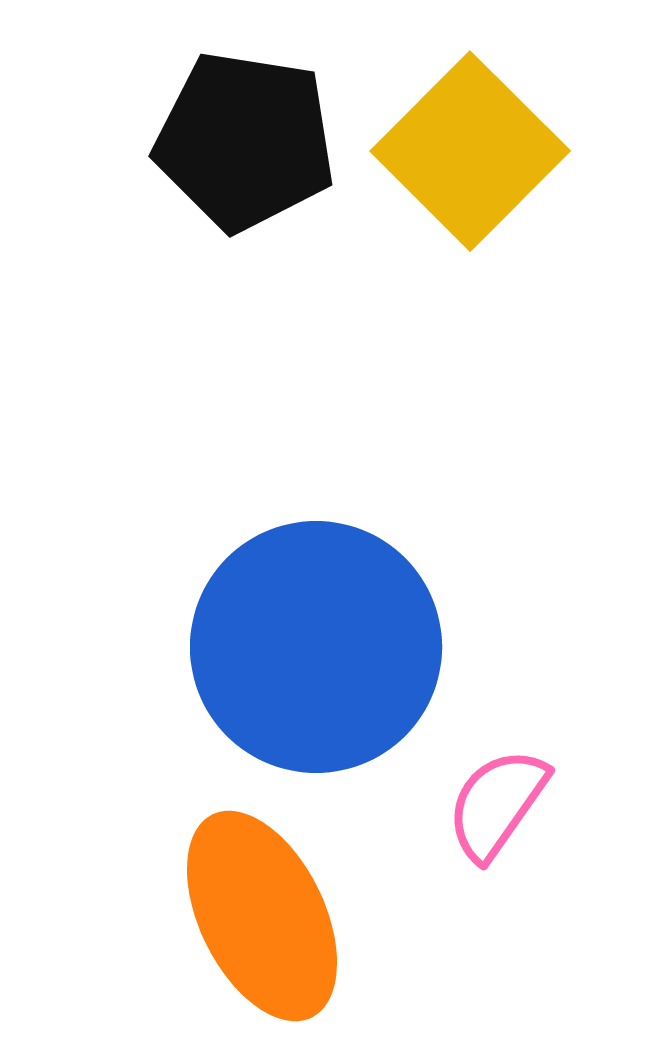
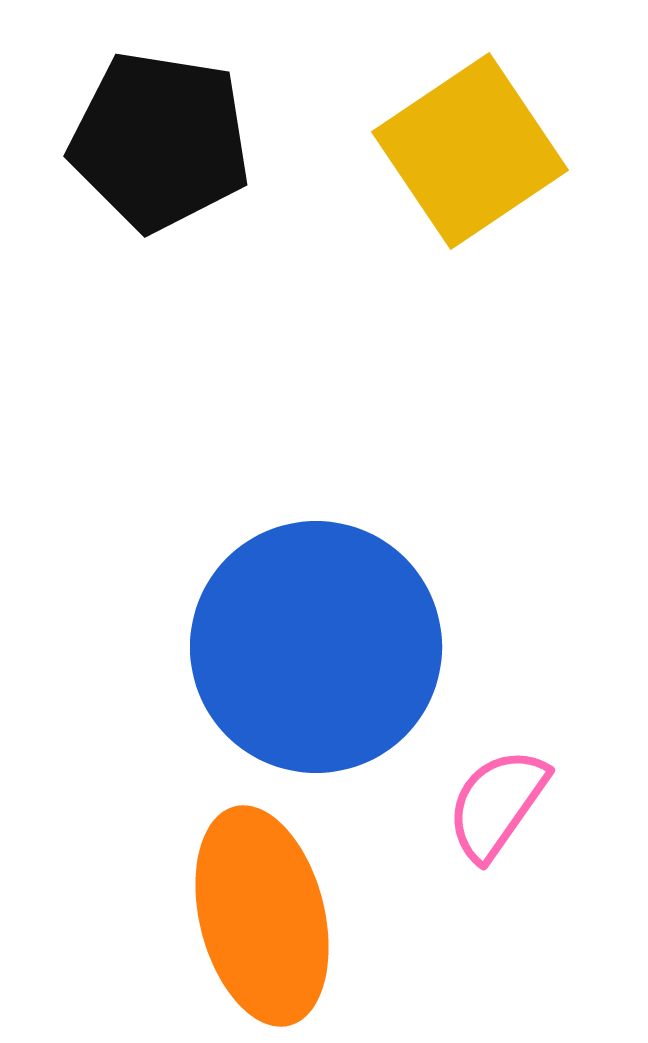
black pentagon: moved 85 px left
yellow square: rotated 11 degrees clockwise
orange ellipse: rotated 12 degrees clockwise
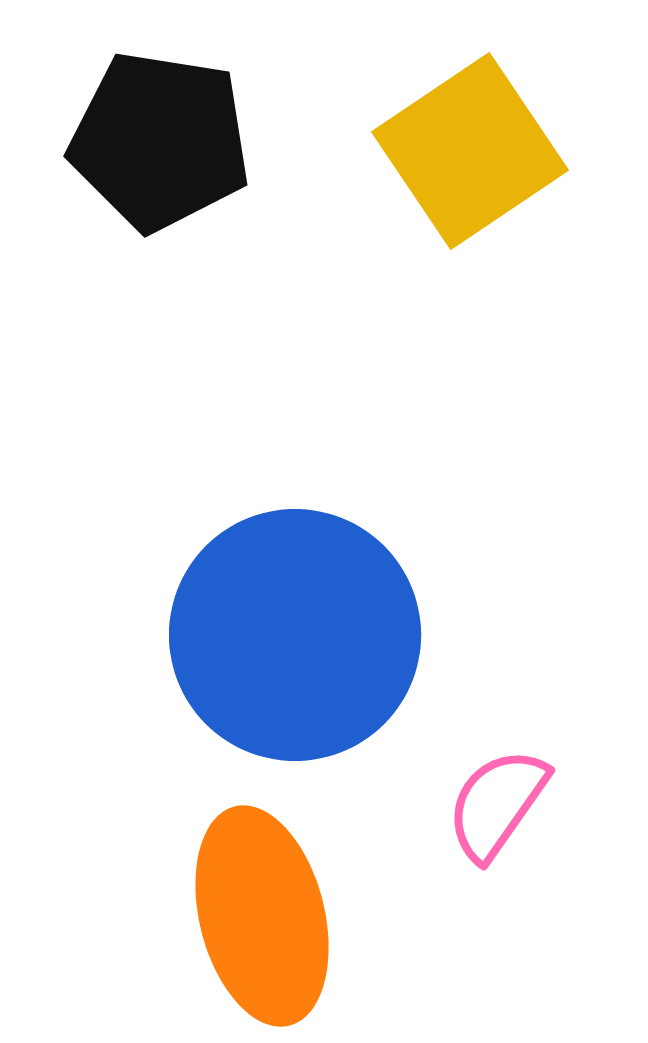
blue circle: moved 21 px left, 12 px up
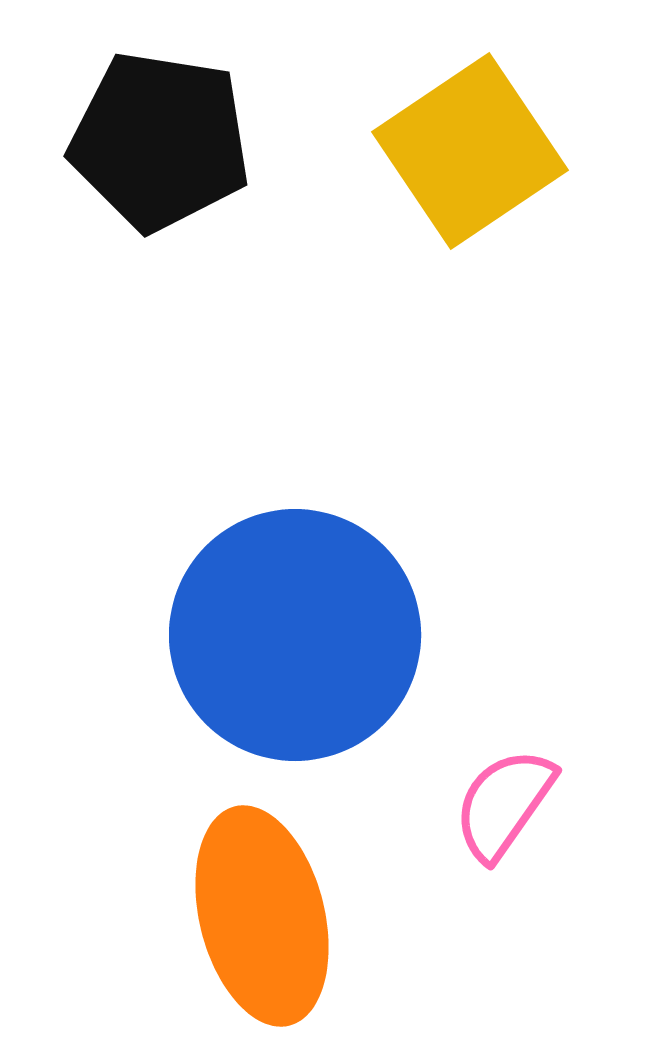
pink semicircle: moved 7 px right
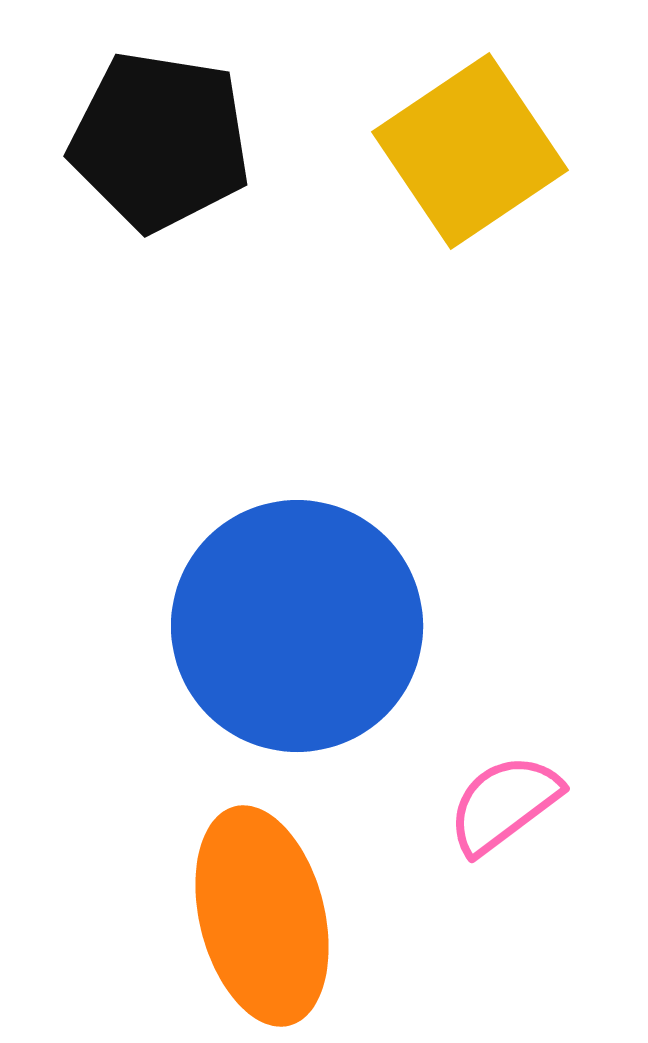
blue circle: moved 2 px right, 9 px up
pink semicircle: rotated 18 degrees clockwise
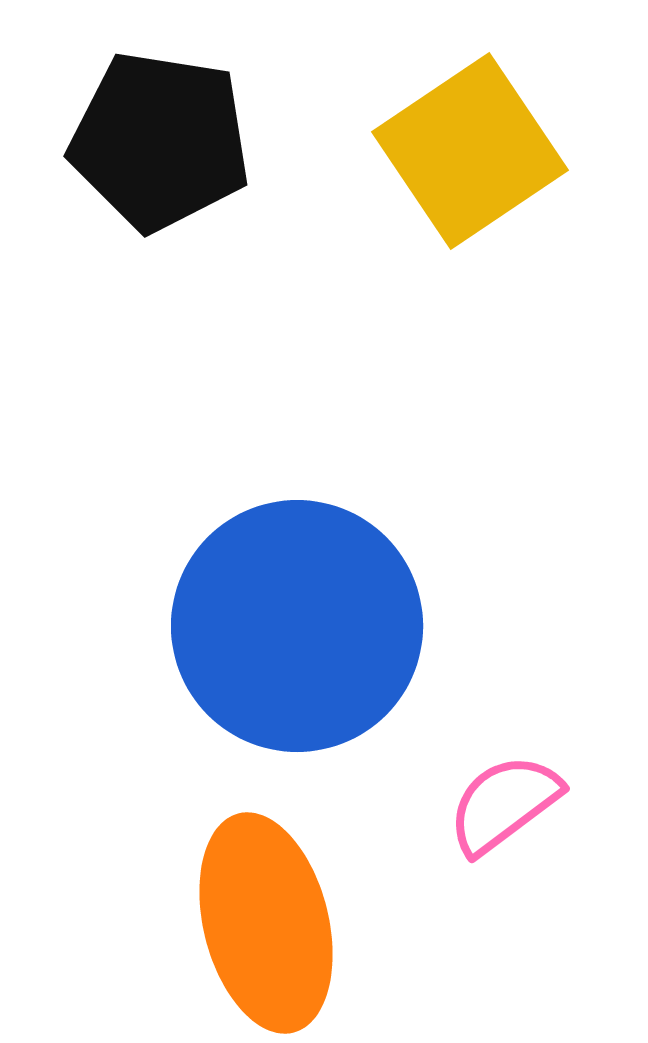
orange ellipse: moved 4 px right, 7 px down
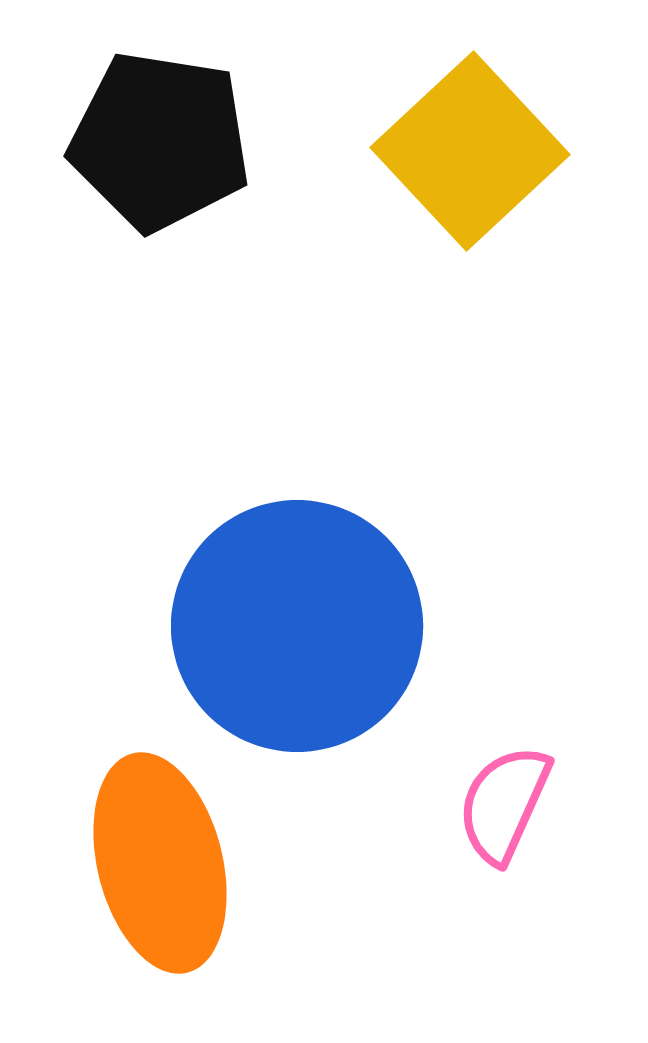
yellow square: rotated 9 degrees counterclockwise
pink semicircle: rotated 29 degrees counterclockwise
orange ellipse: moved 106 px left, 60 px up
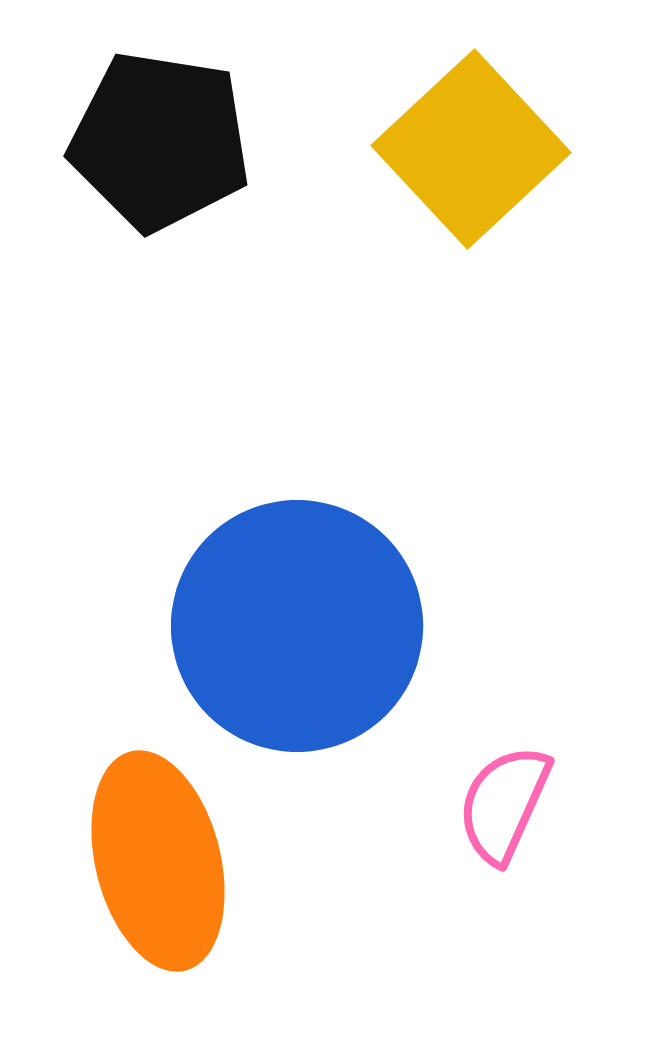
yellow square: moved 1 px right, 2 px up
orange ellipse: moved 2 px left, 2 px up
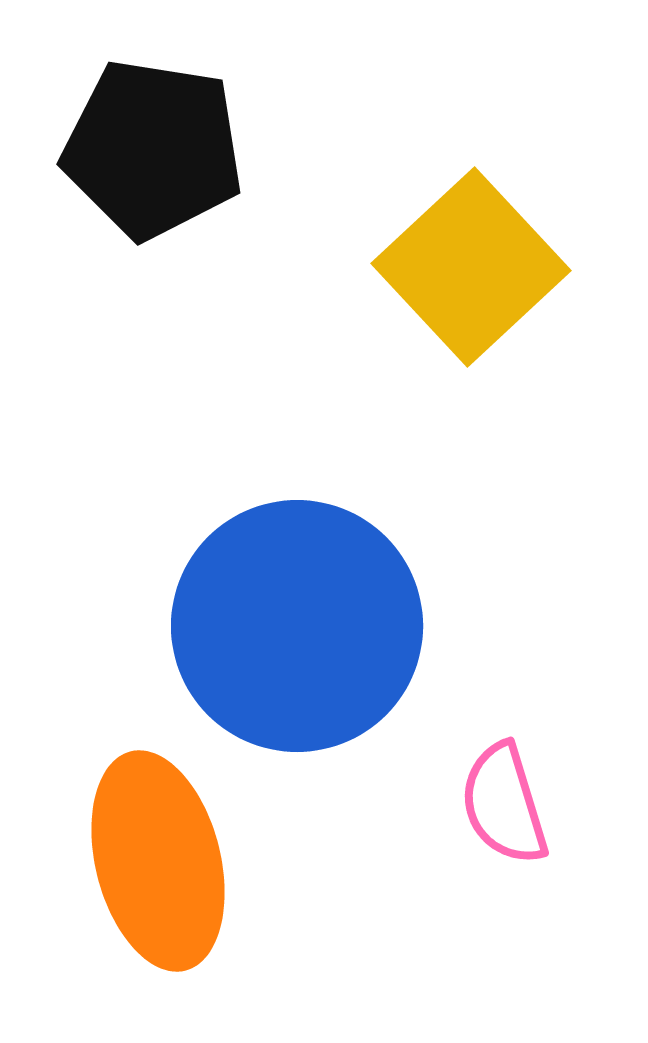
black pentagon: moved 7 px left, 8 px down
yellow square: moved 118 px down
pink semicircle: rotated 41 degrees counterclockwise
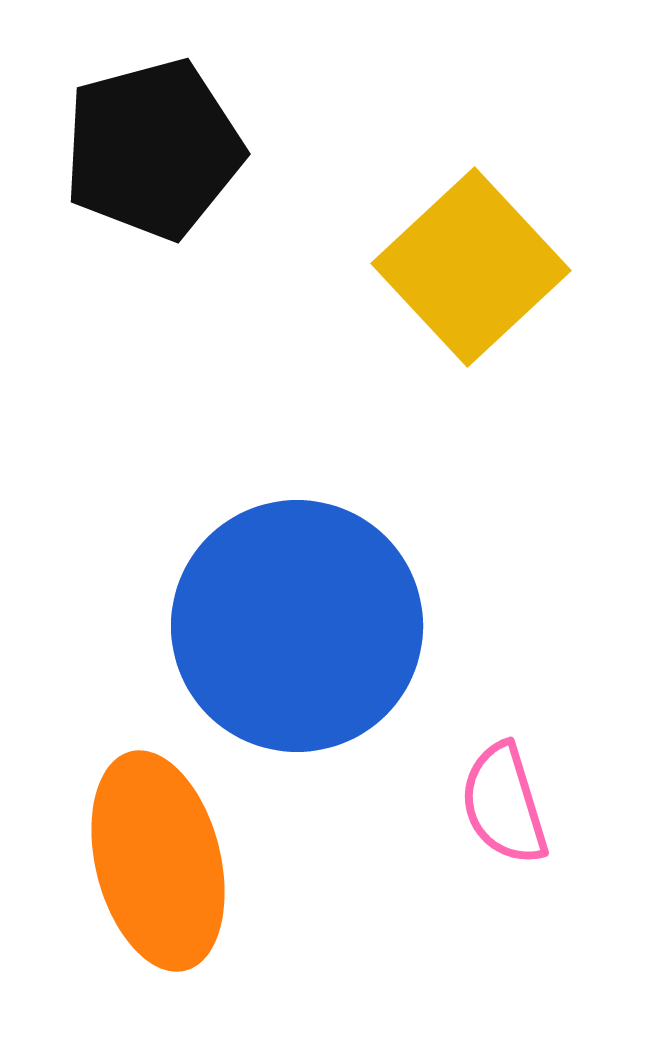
black pentagon: rotated 24 degrees counterclockwise
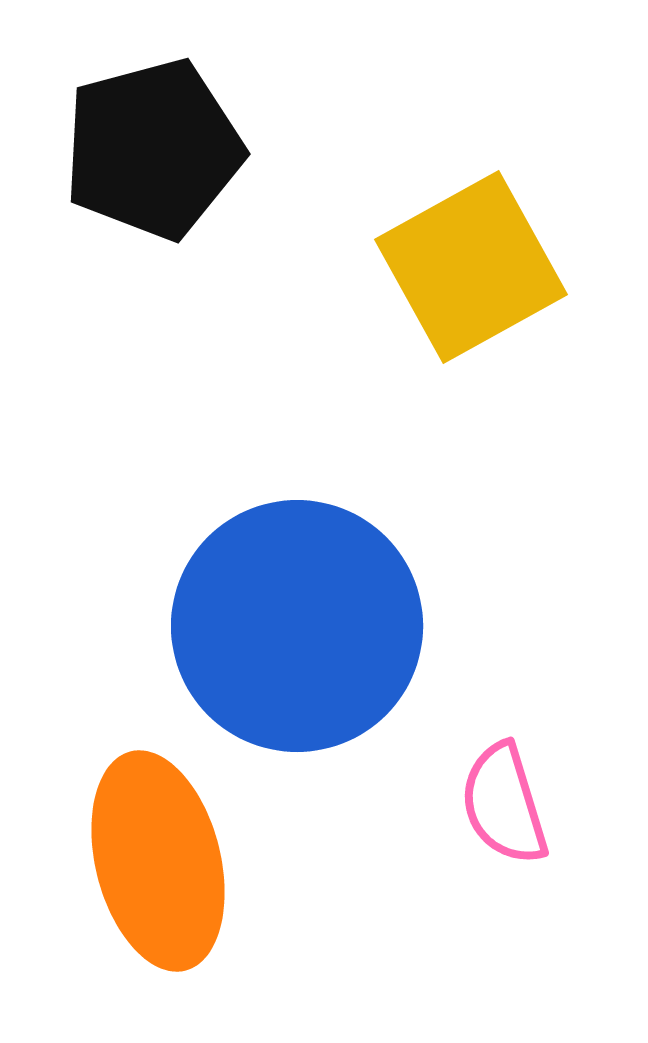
yellow square: rotated 14 degrees clockwise
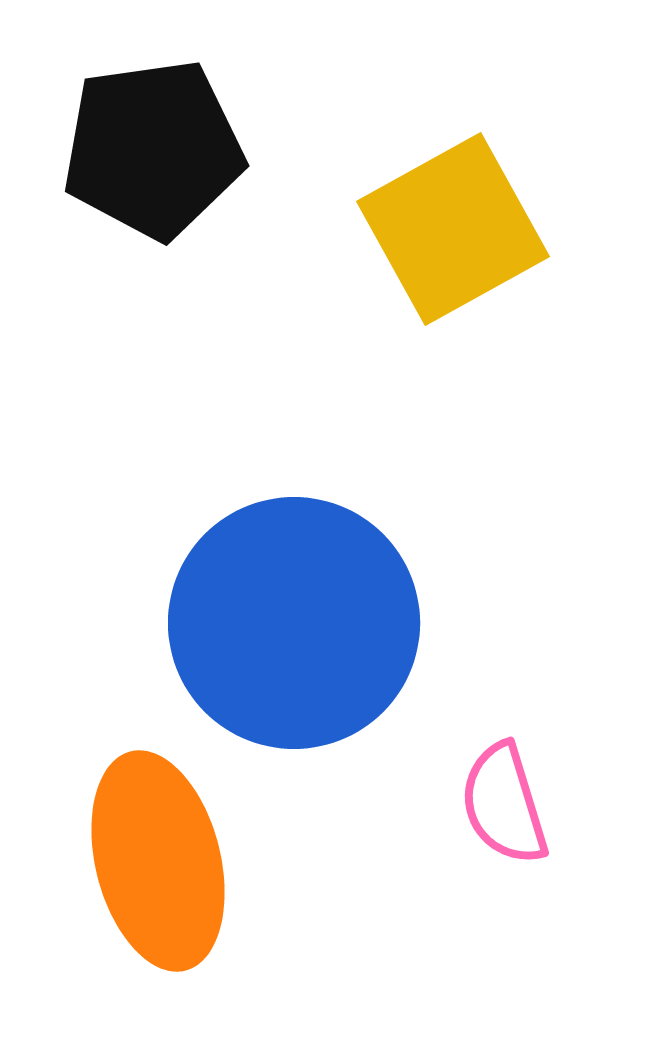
black pentagon: rotated 7 degrees clockwise
yellow square: moved 18 px left, 38 px up
blue circle: moved 3 px left, 3 px up
